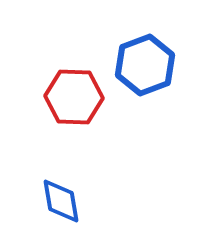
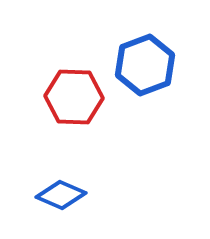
blue diamond: moved 6 px up; rotated 57 degrees counterclockwise
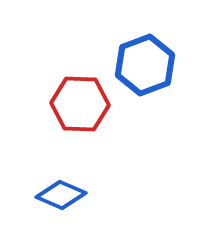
red hexagon: moved 6 px right, 7 px down
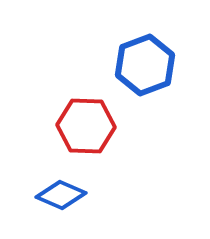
red hexagon: moved 6 px right, 22 px down
